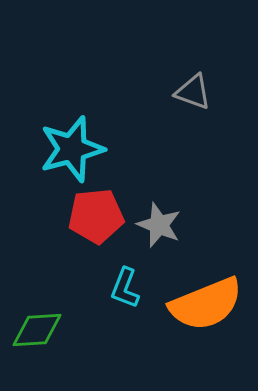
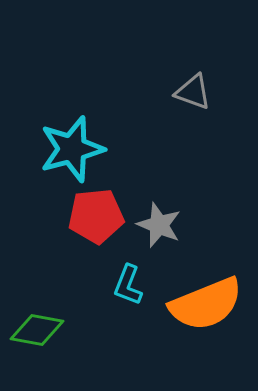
cyan L-shape: moved 3 px right, 3 px up
green diamond: rotated 14 degrees clockwise
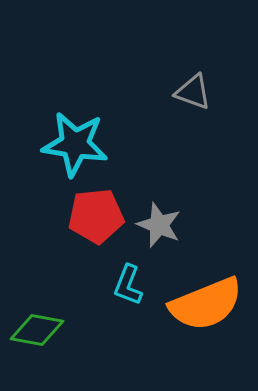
cyan star: moved 3 px right, 5 px up; rotated 24 degrees clockwise
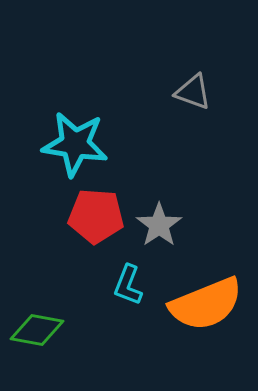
red pentagon: rotated 10 degrees clockwise
gray star: rotated 15 degrees clockwise
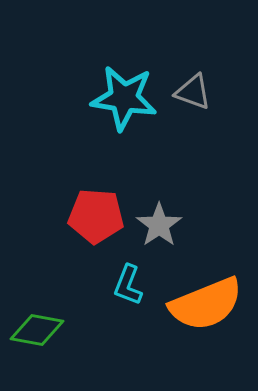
cyan star: moved 49 px right, 46 px up
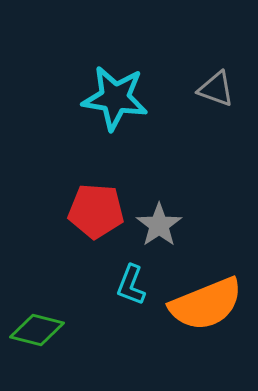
gray triangle: moved 23 px right, 3 px up
cyan star: moved 9 px left
red pentagon: moved 5 px up
cyan L-shape: moved 3 px right
green diamond: rotated 4 degrees clockwise
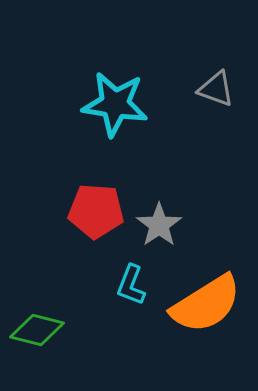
cyan star: moved 6 px down
orange semicircle: rotated 10 degrees counterclockwise
